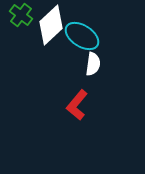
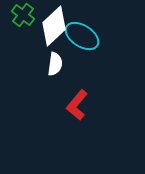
green cross: moved 2 px right
white diamond: moved 3 px right, 1 px down
white semicircle: moved 38 px left
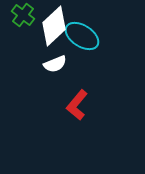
white semicircle: rotated 60 degrees clockwise
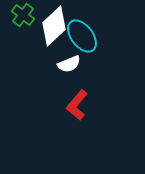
cyan ellipse: rotated 20 degrees clockwise
white semicircle: moved 14 px right
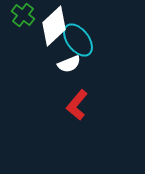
cyan ellipse: moved 4 px left, 4 px down
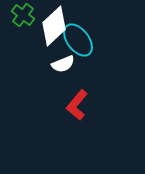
white semicircle: moved 6 px left
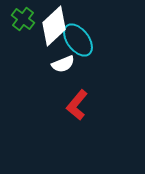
green cross: moved 4 px down
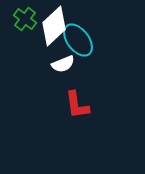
green cross: moved 2 px right
red L-shape: rotated 48 degrees counterclockwise
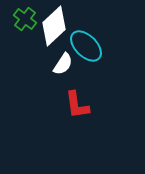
cyan ellipse: moved 8 px right, 6 px down; rotated 8 degrees counterclockwise
white semicircle: rotated 35 degrees counterclockwise
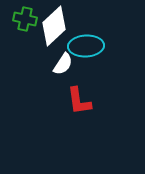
green cross: rotated 25 degrees counterclockwise
cyan ellipse: rotated 48 degrees counterclockwise
red L-shape: moved 2 px right, 4 px up
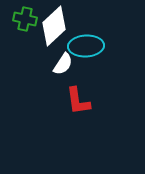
red L-shape: moved 1 px left
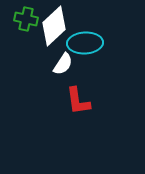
green cross: moved 1 px right
cyan ellipse: moved 1 px left, 3 px up
